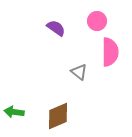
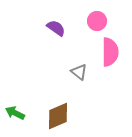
green arrow: moved 1 px right, 1 px down; rotated 18 degrees clockwise
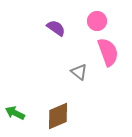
pink semicircle: moved 2 px left; rotated 20 degrees counterclockwise
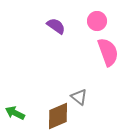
purple semicircle: moved 2 px up
gray triangle: moved 25 px down
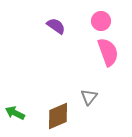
pink circle: moved 4 px right
gray triangle: moved 10 px right; rotated 30 degrees clockwise
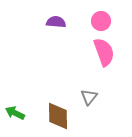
purple semicircle: moved 4 px up; rotated 30 degrees counterclockwise
pink semicircle: moved 4 px left
brown diamond: rotated 68 degrees counterclockwise
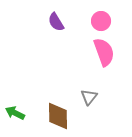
purple semicircle: rotated 126 degrees counterclockwise
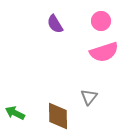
purple semicircle: moved 1 px left, 2 px down
pink semicircle: rotated 92 degrees clockwise
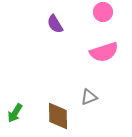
pink circle: moved 2 px right, 9 px up
gray triangle: rotated 30 degrees clockwise
green arrow: rotated 84 degrees counterclockwise
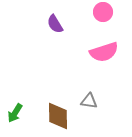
gray triangle: moved 4 px down; rotated 30 degrees clockwise
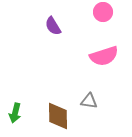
purple semicircle: moved 2 px left, 2 px down
pink semicircle: moved 4 px down
green arrow: rotated 18 degrees counterclockwise
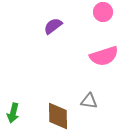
purple semicircle: rotated 84 degrees clockwise
green arrow: moved 2 px left
